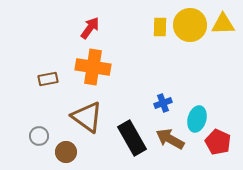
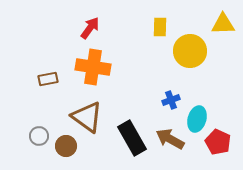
yellow circle: moved 26 px down
blue cross: moved 8 px right, 3 px up
brown circle: moved 6 px up
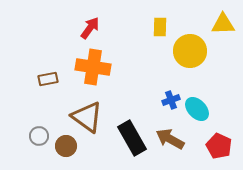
cyan ellipse: moved 10 px up; rotated 60 degrees counterclockwise
red pentagon: moved 1 px right, 4 px down
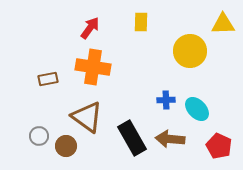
yellow rectangle: moved 19 px left, 5 px up
blue cross: moved 5 px left; rotated 18 degrees clockwise
brown arrow: rotated 24 degrees counterclockwise
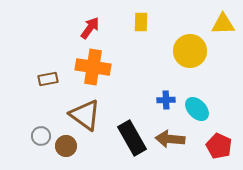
brown triangle: moved 2 px left, 2 px up
gray circle: moved 2 px right
